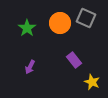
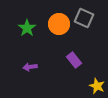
gray square: moved 2 px left
orange circle: moved 1 px left, 1 px down
purple arrow: rotated 56 degrees clockwise
yellow star: moved 5 px right, 4 px down
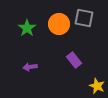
gray square: rotated 12 degrees counterclockwise
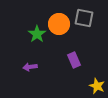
green star: moved 10 px right, 6 px down
purple rectangle: rotated 14 degrees clockwise
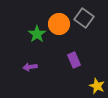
gray square: rotated 24 degrees clockwise
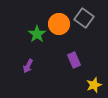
purple arrow: moved 2 px left, 1 px up; rotated 56 degrees counterclockwise
yellow star: moved 3 px left, 1 px up; rotated 28 degrees clockwise
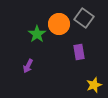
purple rectangle: moved 5 px right, 8 px up; rotated 14 degrees clockwise
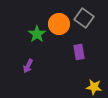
yellow star: moved 2 px down; rotated 28 degrees clockwise
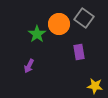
purple arrow: moved 1 px right
yellow star: moved 1 px right, 1 px up
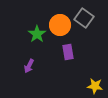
orange circle: moved 1 px right, 1 px down
purple rectangle: moved 11 px left
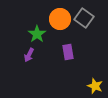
orange circle: moved 6 px up
purple arrow: moved 11 px up
yellow star: rotated 14 degrees clockwise
